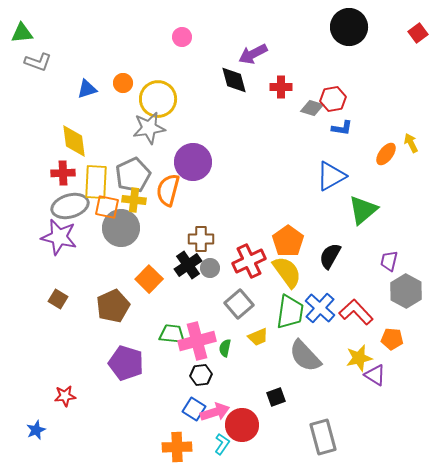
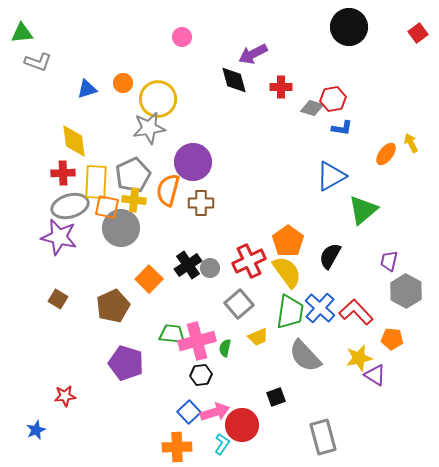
brown cross at (201, 239): moved 36 px up
blue square at (194, 409): moved 5 px left, 3 px down; rotated 15 degrees clockwise
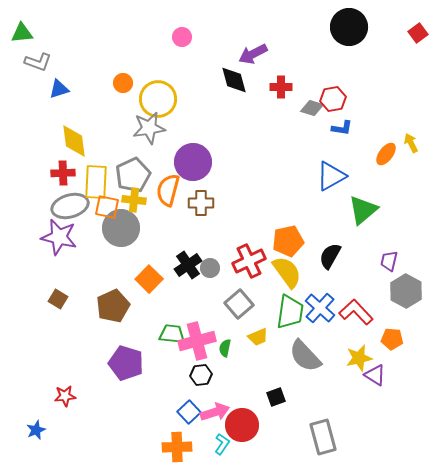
blue triangle at (87, 89): moved 28 px left
orange pentagon at (288, 241): rotated 24 degrees clockwise
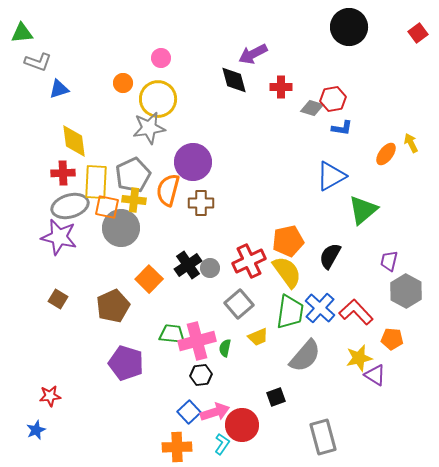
pink circle at (182, 37): moved 21 px left, 21 px down
gray semicircle at (305, 356): rotated 96 degrees counterclockwise
red star at (65, 396): moved 15 px left
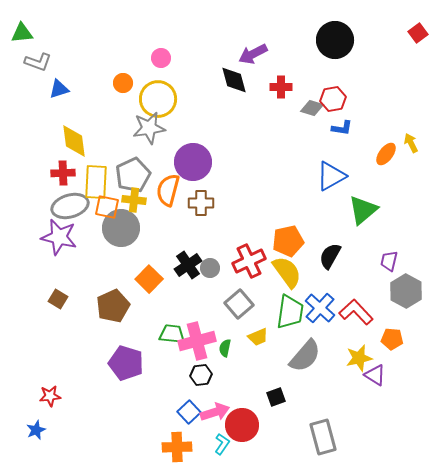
black circle at (349, 27): moved 14 px left, 13 px down
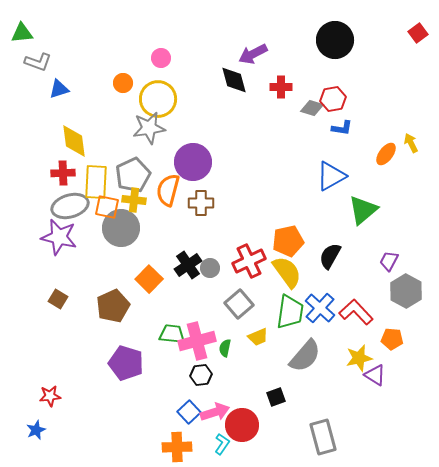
purple trapezoid at (389, 261): rotated 15 degrees clockwise
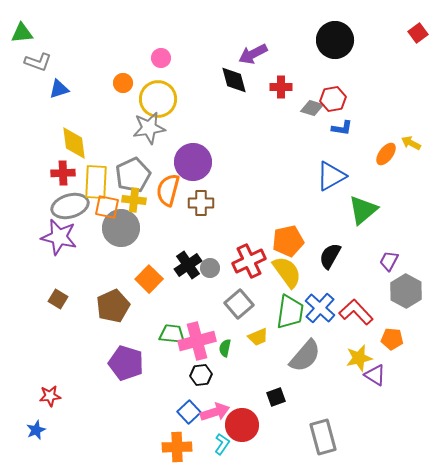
yellow diamond at (74, 141): moved 2 px down
yellow arrow at (411, 143): rotated 36 degrees counterclockwise
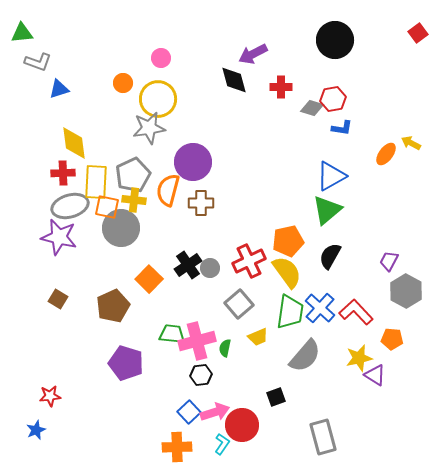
green triangle at (363, 210): moved 36 px left
